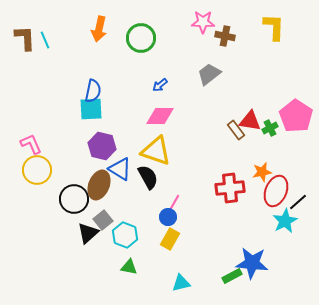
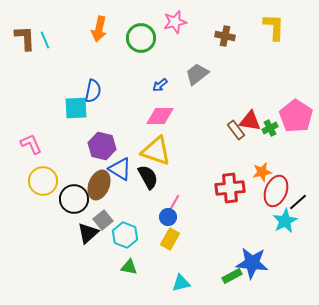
pink star: moved 28 px left; rotated 15 degrees counterclockwise
gray trapezoid: moved 12 px left
cyan square: moved 15 px left, 1 px up
yellow circle: moved 6 px right, 11 px down
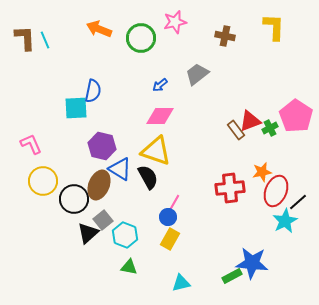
orange arrow: rotated 100 degrees clockwise
red triangle: rotated 30 degrees counterclockwise
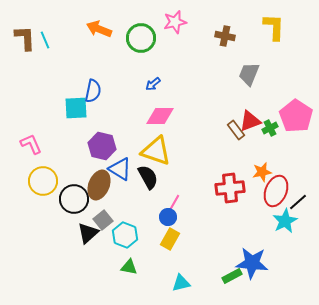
gray trapezoid: moved 52 px right; rotated 30 degrees counterclockwise
blue arrow: moved 7 px left, 1 px up
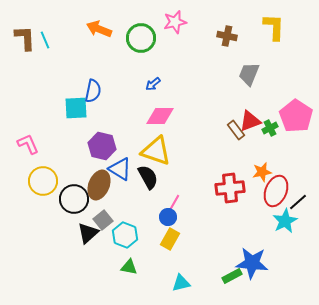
brown cross: moved 2 px right
pink L-shape: moved 3 px left
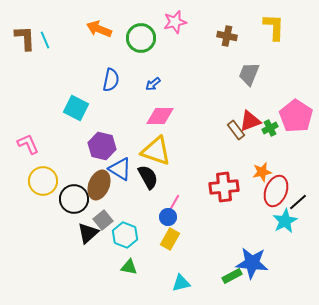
blue semicircle: moved 18 px right, 11 px up
cyan square: rotated 30 degrees clockwise
red cross: moved 6 px left, 1 px up
